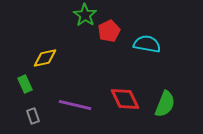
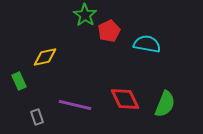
yellow diamond: moved 1 px up
green rectangle: moved 6 px left, 3 px up
gray rectangle: moved 4 px right, 1 px down
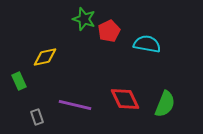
green star: moved 1 px left, 4 px down; rotated 15 degrees counterclockwise
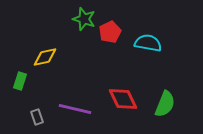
red pentagon: moved 1 px right, 1 px down
cyan semicircle: moved 1 px right, 1 px up
green rectangle: moved 1 px right; rotated 42 degrees clockwise
red diamond: moved 2 px left
purple line: moved 4 px down
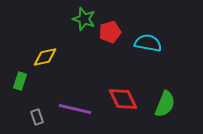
red pentagon: rotated 10 degrees clockwise
